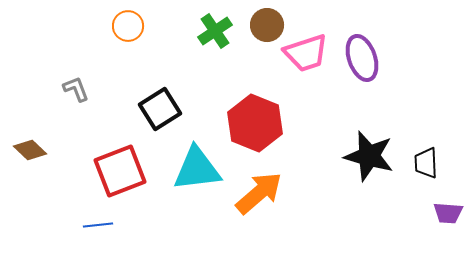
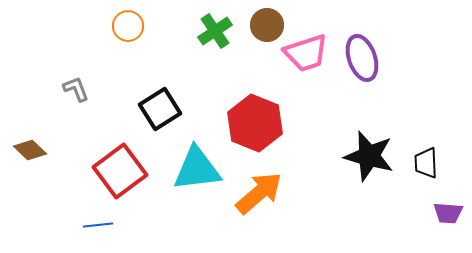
red square: rotated 16 degrees counterclockwise
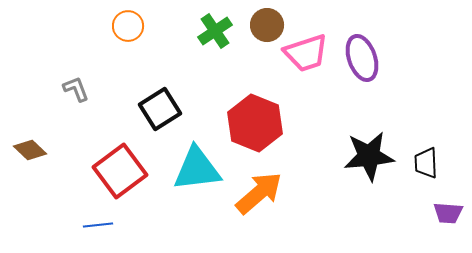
black star: rotated 21 degrees counterclockwise
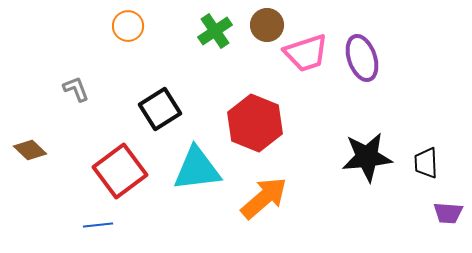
black star: moved 2 px left, 1 px down
orange arrow: moved 5 px right, 5 px down
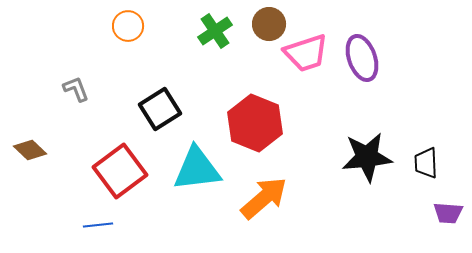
brown circle: moved 2 px right, 1 px up
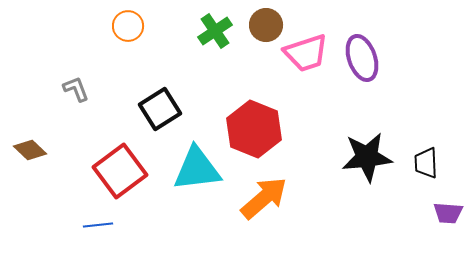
brown circle: moved 3 px left, 1 px down
red hexagon: moved 1 px left, 6 px down
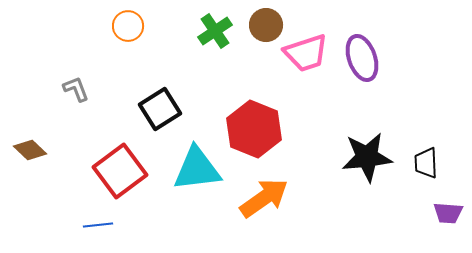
orange arrow: rotated 6 degrees clockwise
